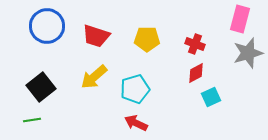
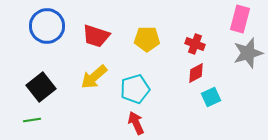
red arrow: rotated 40 degrees clockwise
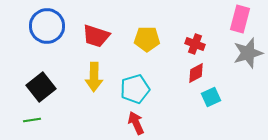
yellow arrow: rotated 48 degrees counterclockwise
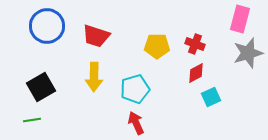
yellow pentagon: moved 10 px right, 7 px down
black square: rotated 8 degrees clockwise
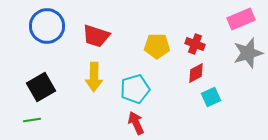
pink rectangle: moved 1 px right; rotated 52 degrees clockwise
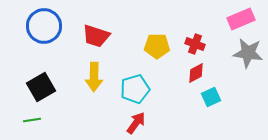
blue circle: moved 3 px left
gray star: rotated 24 degrees clockwise
red arrow: rotated 60 degrees clockwise
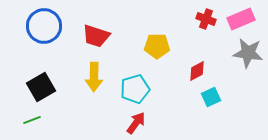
red cross: moved 11 px right, 25 px up
red diamond: moved 1 px right, 2 px up
green line: rotated 12 degrees counterclockwise
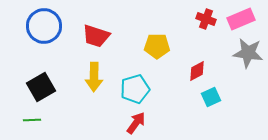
green line: rotated 18 degrees clockwise
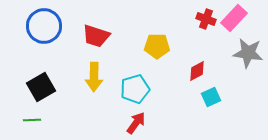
pink rectangle: moved 7 px left, 1 px up; rotated 24 degrees counterclockwise
